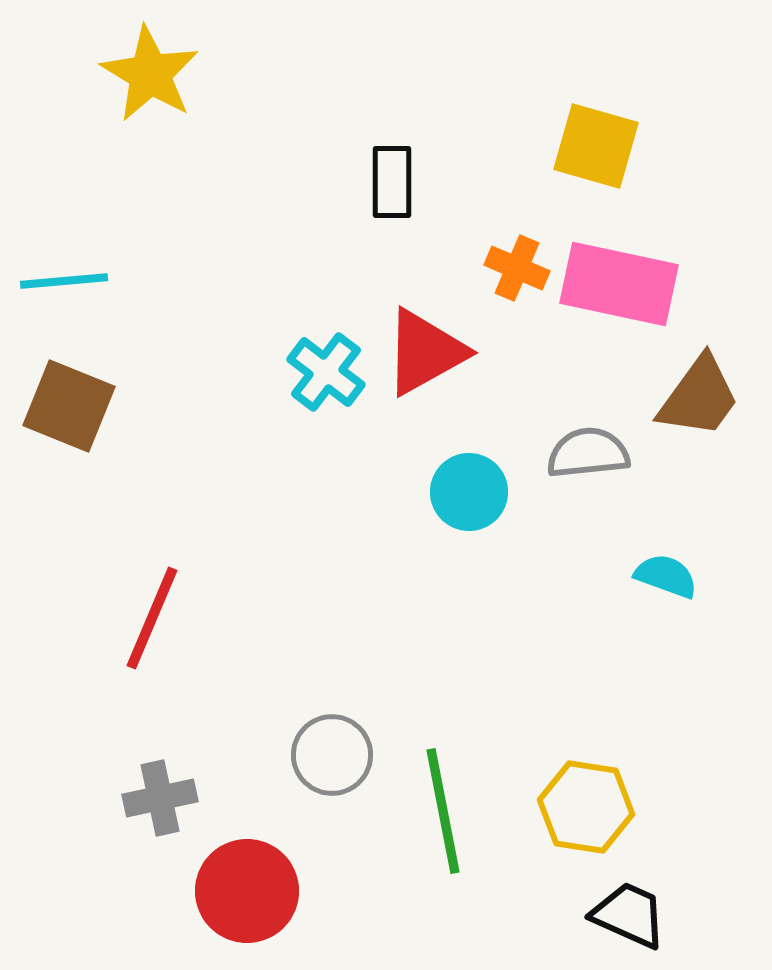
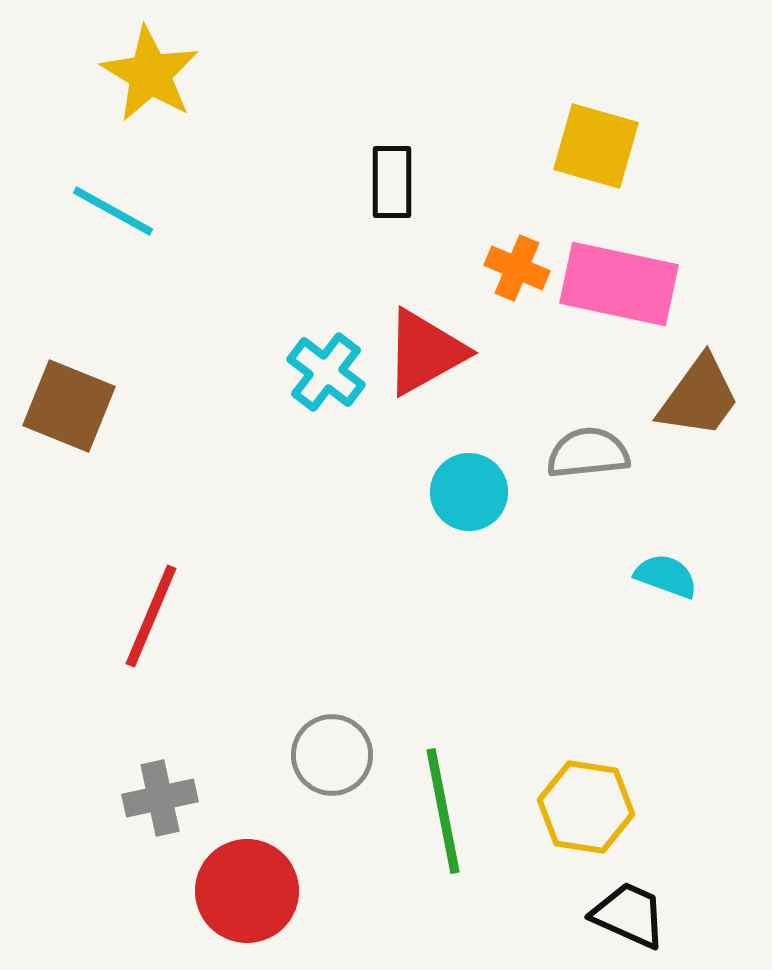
cyan line: moved 49 px right, 70 px up; rotated 34 degrees clockwise
red line: moved 1 px left, 2 px up
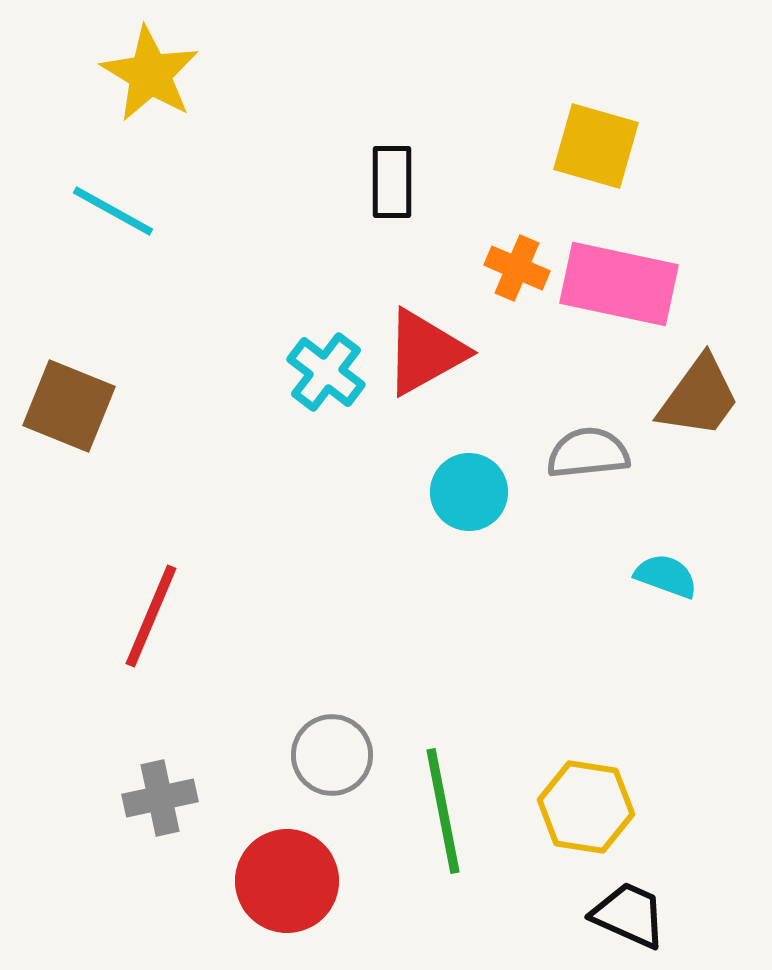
red circle: moved 40 px right, 10 px up
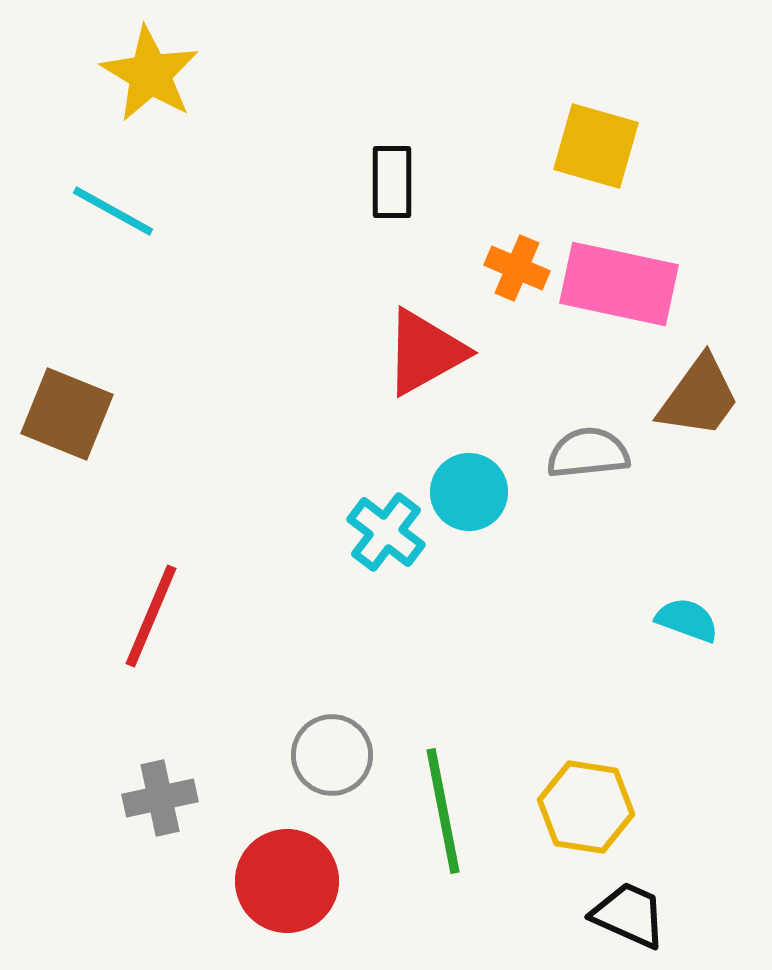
cyan cross: moved 60 px right, 160 px down
brown square: moved 2 px left, 8 px down
cyan semicircle: moved 21 px right, 44 px down
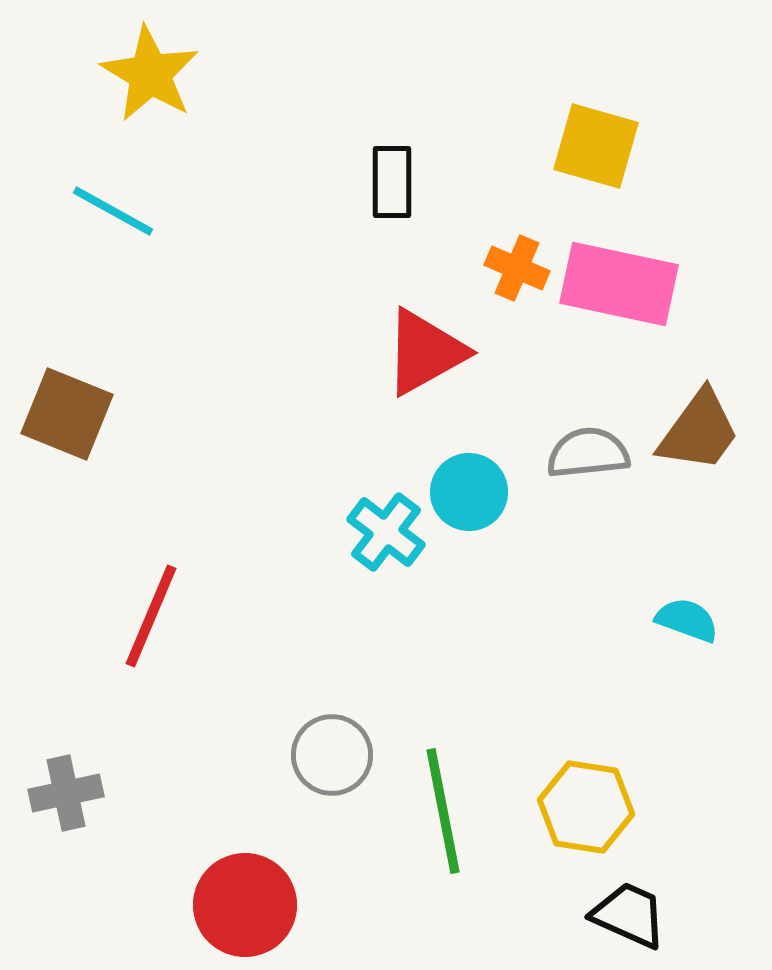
brown trapezoid: moved 34 px down
gray cross: moved 94 px left, 5 px up
red circle: moved 42 px left, 24 px down
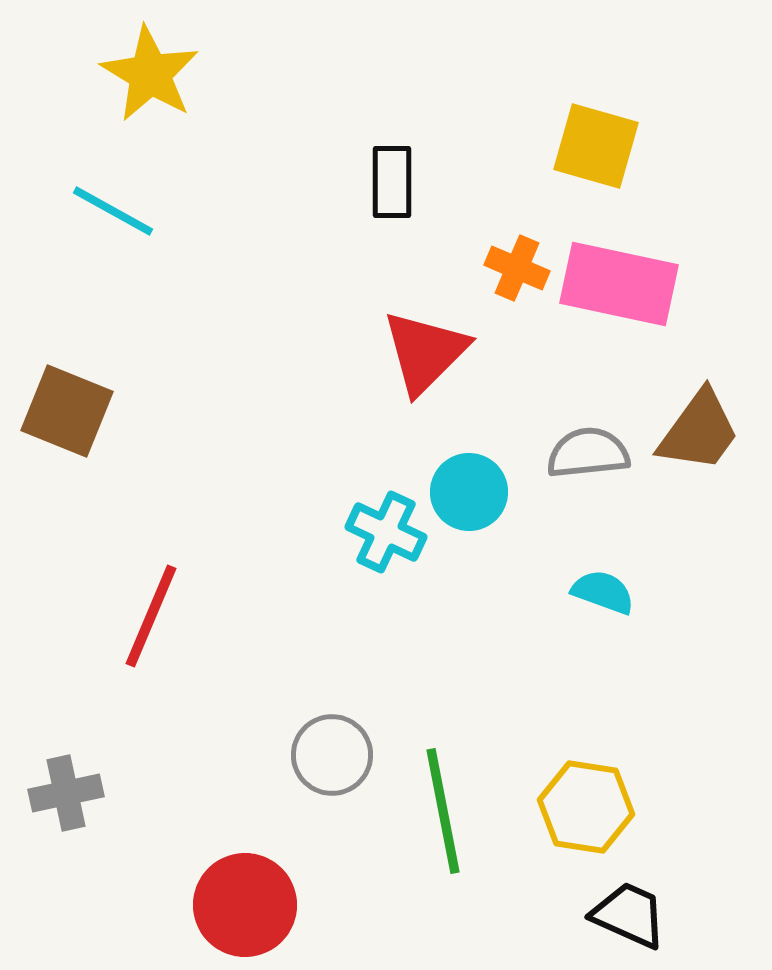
red triangle: rotated 16 degrees counterclockwise
brown square: moved 3 px up
cyan cross: rotated 12 degrees counterclockwise
cyan semicircle: moved 84 px left, 28 px up
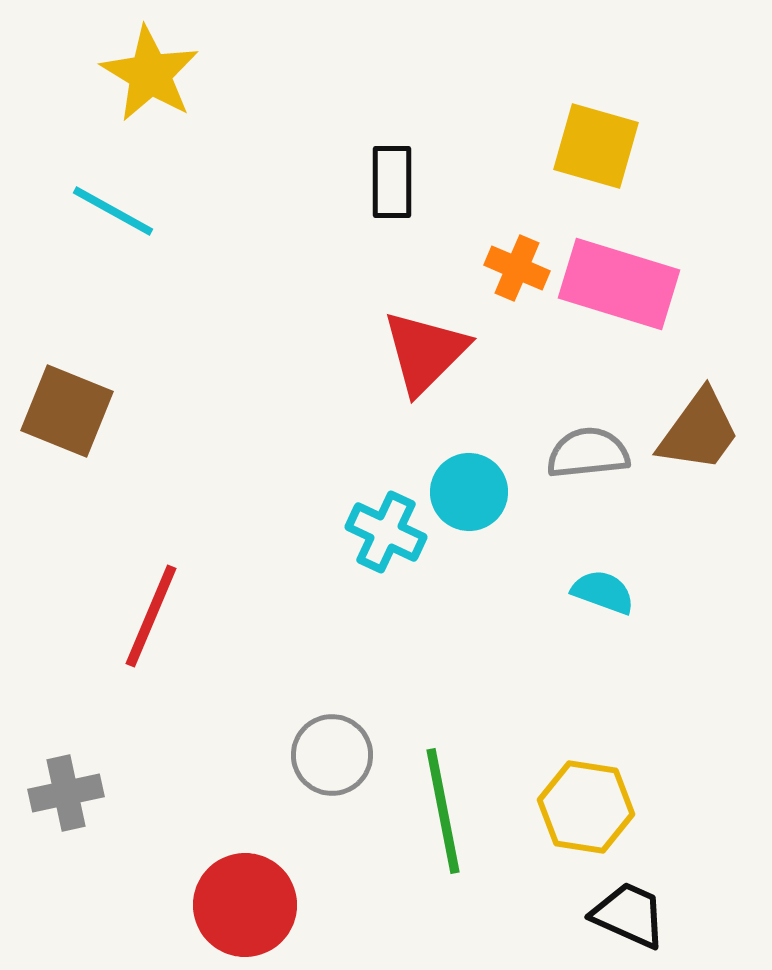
pink rectangle: rotated 5 degrees clockwise
